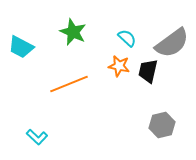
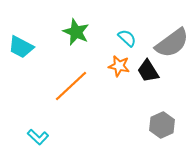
green star: moved 3 px right
black trapezoid: rotated 45 degrees counterclockwise
orange line: moved 2 px right, 2 px down; rotated 21 degrees counterclockwise
gray hexagon: rotated 10 degrees counterclockwise
cyan L-shape: moved 1 px right
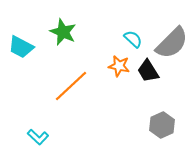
green star: moved 13 px left
cyan semicircle: moved 6 px right, 1 px down
gray semicircle: rotated 9 degrees counterclockwise
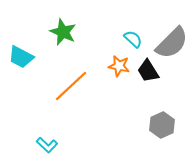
cyan trapezoid: moved 10 px down
cyan L-shape: moved 9 px right, 8 px down
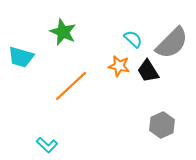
cyan trapezoid: rotated 12 degrees counterclockwise
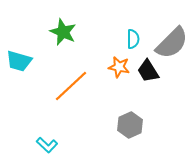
cyan semicircle: rotated 48 degrees clockwise
cyan trapezoid: moved 2 px left, 4 px down
orange star: moved 1 px down
gray hexagon: moved 32 px left
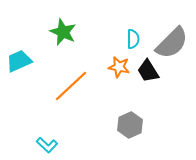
cyan trapezoid: rotated 140 degrees clockwise
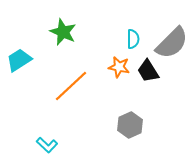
cyan trapezoid: moved 1 px up; rotated 8 degrees counterclockwise
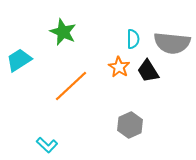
gray semicircle: rotated 51 degrees clockwise
orange star: rotated 20 degrees clockwise
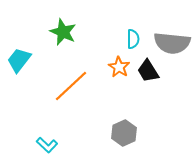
cyan trapezoid: rotated 20 degrees counterclockwise
gray hexagon: moved 6 px left, 8 px down
